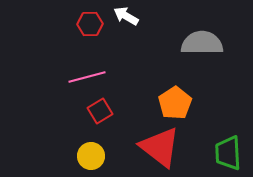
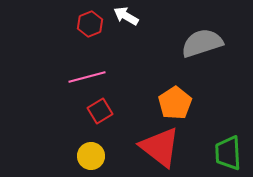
red hexagon: rotated 20 degrees counterclockwise
gray semicircle: rotated 18 degrees counterclockwise
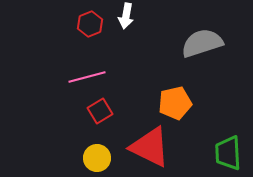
white arrow: rotated 110 degrees counterclockwise
orange pentagon: rotated 20 degrees clockwise
red triangle: moved 10 px left; rotated 12 degrees counterclockwise
yellow circle: moved 6 px right, 2 px down
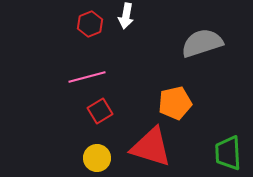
red triangle: moved 1 px right; rotated 9 degrees counterclockwise
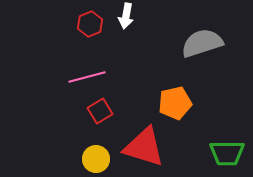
red triangle: moved 7 px left
green trapezoid: moved 1 px left; rotated 87 degrees counterclockwise
yellow circle: moved 1 px left, 1 px down
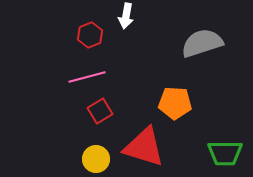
red hexagon: moved 11 px down
orange pentagon: rotated 16 degrees clockwise
green trapezoid: moved 2 px left
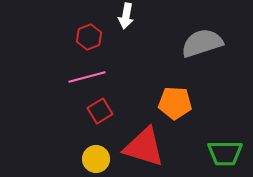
red hexagon: moved 1 px left, 2 px down
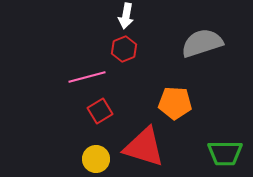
red hexagon: moved 35 px right, 12 px down
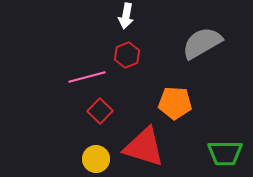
gray semicircle: rotated 12 degrees counterclockwise
red hexagon: moved 3 px right, 6 px down
red square: rotated 15 degrees counterclockwise
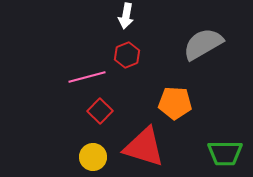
gray semicircle: moved 1 px right, 1 px down
yellow circle: moved 3 px left, 2 px up
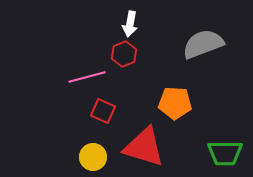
white arrow: moved 4 px right, 8 px down
gray semicircle: rotated 9 degrees clockwise
red hexagon: moved 3 px left, 1 px up
red square: moved 3 px right; rotated 20 degrees counterclockwise
